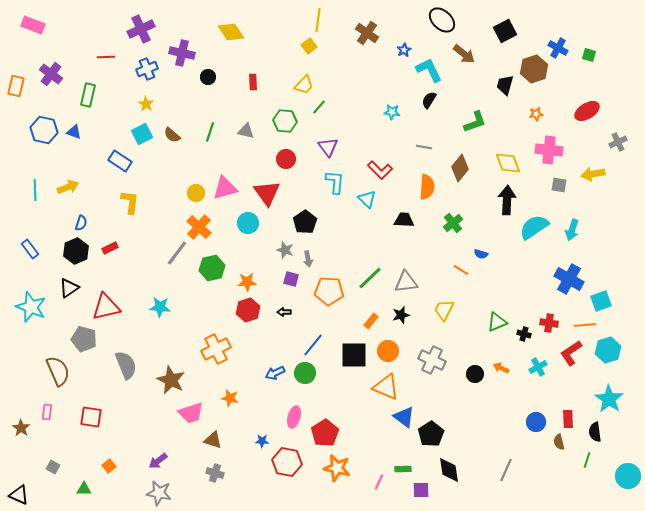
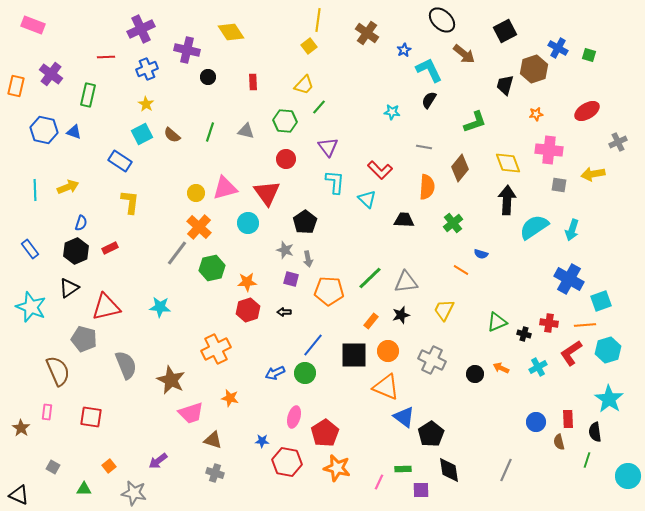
purple cross at (182, 53): moved 5 px right, 3 px up
gray star at (159, 493): moved 25 px left
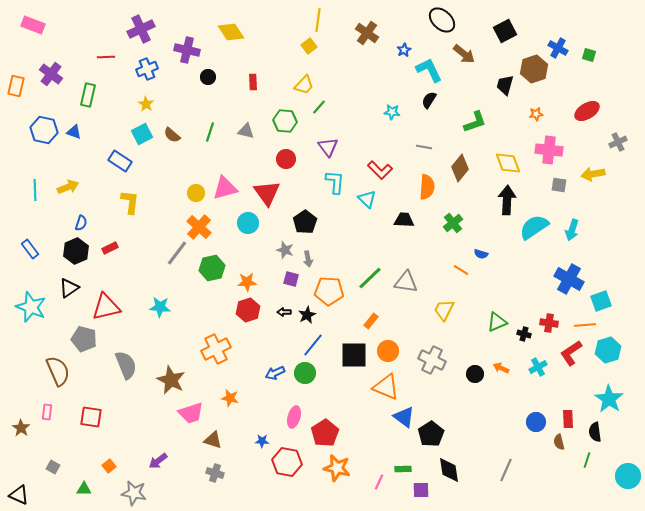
gray triangle at (406, 282): rotated 15 degrees clockwise
black star at (401, 315): moved 94 px left; rotated 12 degrees counterclockwise
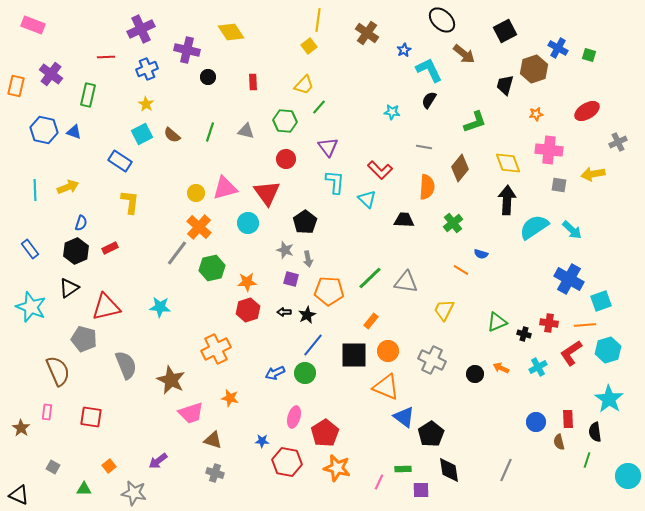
cyan arrow at (572, 230): rotated 65 degrees counterclockwise
